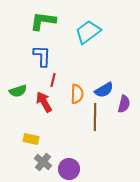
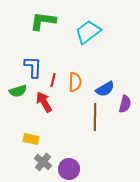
blue L-shape: moved 9 px left, 11 px down
blue semicircle: moved 1 px right, 1 px up
orange semicircle: moved 2 px left, 12 px up
purple semicircle: moved 1 px right
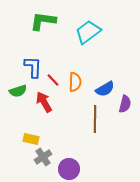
red line: rotated 56 degrees counterclockwise
brown line: moved 2 px down
gray cross: moved 5 px up; rotated 18 degrees clockwise
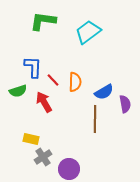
blue semicircle: moved 1 px left, 3 px down
purple semicircle: rotated 24 degrees counterclockwise
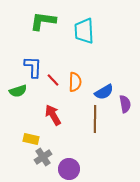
cyan trapezoid: moved 4 px left, 1 px up; rotated 56 degrees counterclockwise
red arrow: moved 9 px right, 13 px down
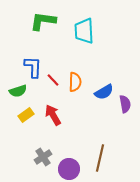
brown line: moved 5 px right, 39 px down; rotated 12 degrees clockwise
yellow rectangle: moved 5 px left, 24 px up; rotated 49 degrees counterclockwise
